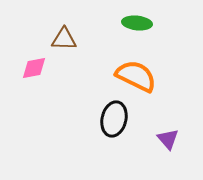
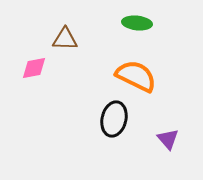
brown triangle: moved 1 px right
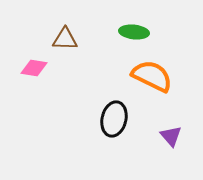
green ellipse: moved 3 px left, 9 px down
pink diamond: rotated 20 degrees clockwise
orange semicircle: moved 16 px right
purple triangle: moved 3 px right, 3 px up
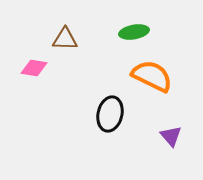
green ellipse: rotated 16 degrees counterclockwise
black ellipse: moved 4 px left, 5 px up
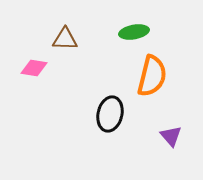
orange semicircle: rotated 78 degrees clockwise
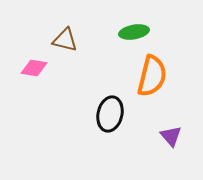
brown triangle: moved 1 px down; rotated 12 degrees clockwise
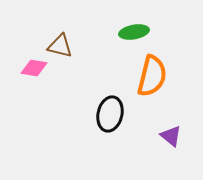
brown triangle: moved 5 px left, 6 px down
purple triangle: rotated 10 degrees counterclockwise
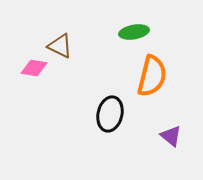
brown triangle: rotated 12 degrees clockwise
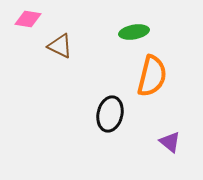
pink diamond: moved 6 px left, 49 px up
purple triangle: moved 1 px left, 6 px down
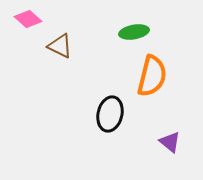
pink diamond: rotated 32 degrees clockwise
